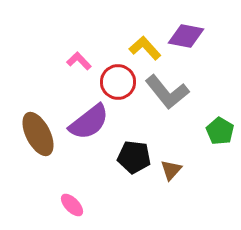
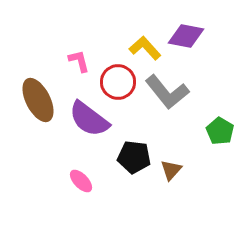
pink L-shape: rotated 30 degrees clockwise
purple semicircle: moved 3 px up; rotated 75 degrees clockwise
brown ellipse: moved 34 px up
pink ellipse: moved 9 px right, 24 px up
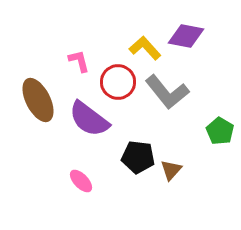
black pentagon: moved 4 px right
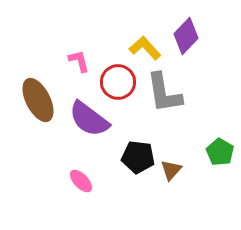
purple diamond: rotated 57 degrees counterclockwise
gray L-shape: moved 3 px left, 1 px down; rotated 30 degrees clockwise
green pentagon: moved 21 px down
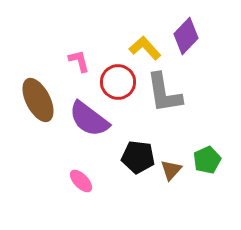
green pentagon: moved 13 px left, 8 px down; rotated 16 degrees clockwise
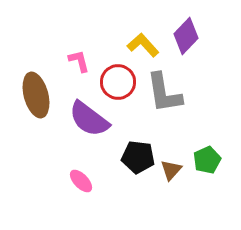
yellow L-shape: moved 2 px left, 3 px up
brown ellipse: moved 2 px left, 5 px up; rotated 12 degrees clockwise
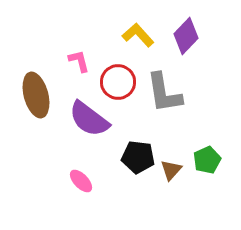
yellow L-shape: moved 5 px left, 10 px up
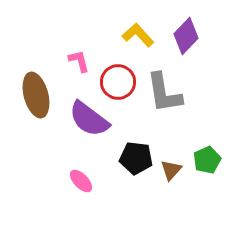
black pentagon: moved 2 px left, 1 px down
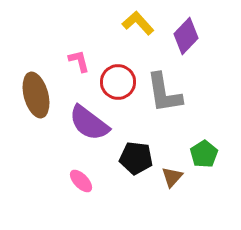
yellow L-shape: moved 12 px up
purple semicircle: moved 4 px down
green pentagon: moved 3 px left, 6 px up; rotated 8 degrees counterclockwise
brown triangle: moved 1 px right, 7 px down
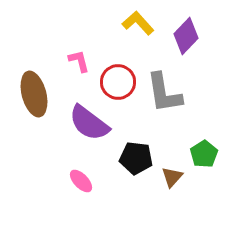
brown ellipse: moved 2 px left, 1 px up
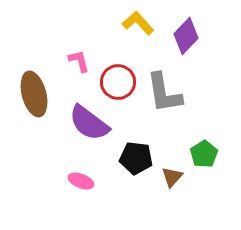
pink ellipse: rotated 25 degrees counterclockwise
